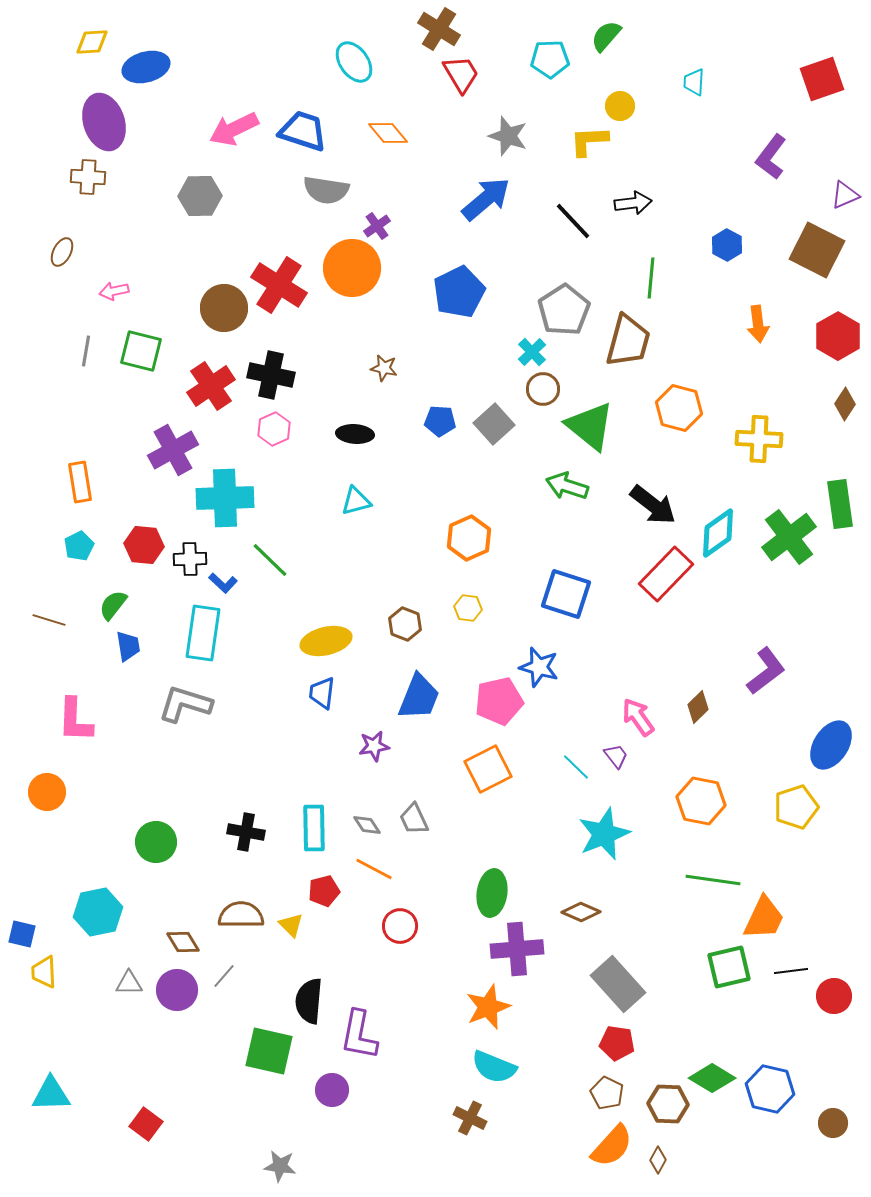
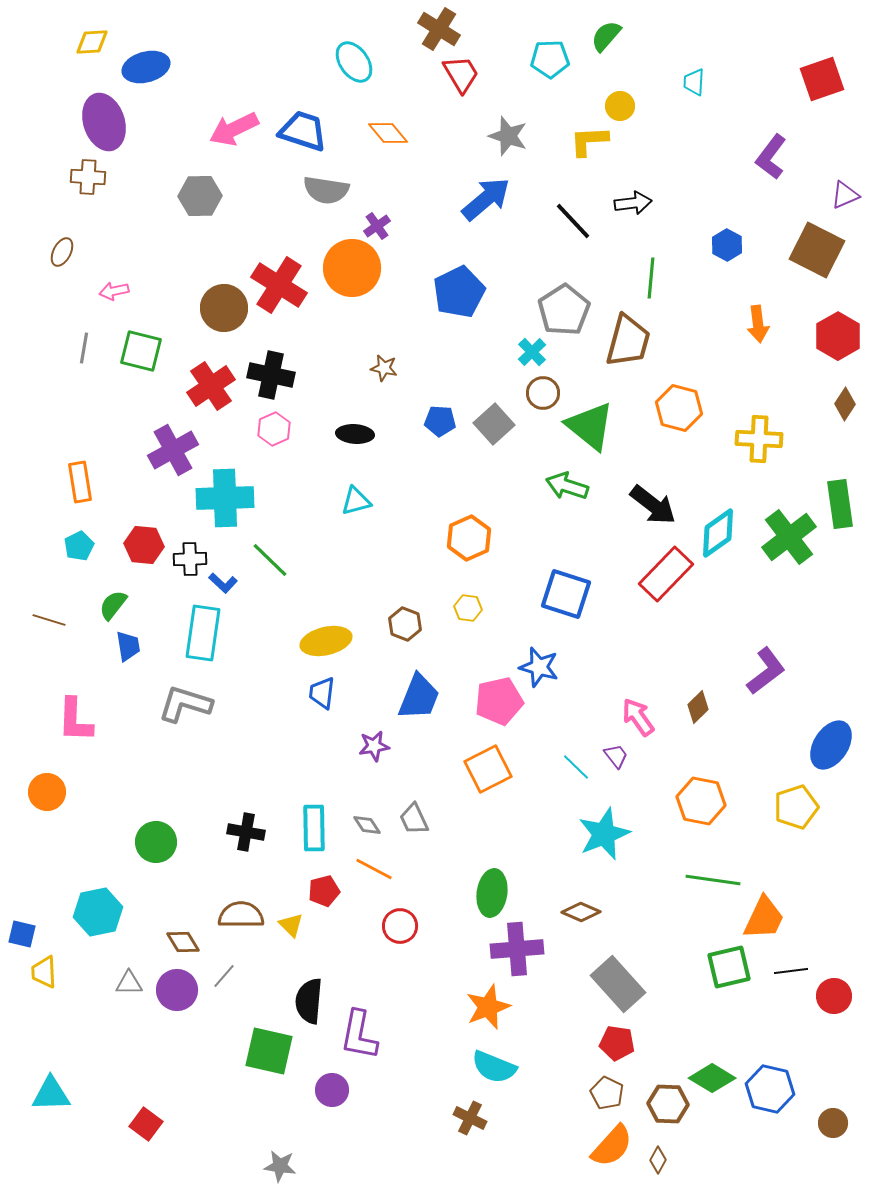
gray line at (86, 351): moved 2 px left, 3 px up
brown circle at (543, 389): moved 4 px down
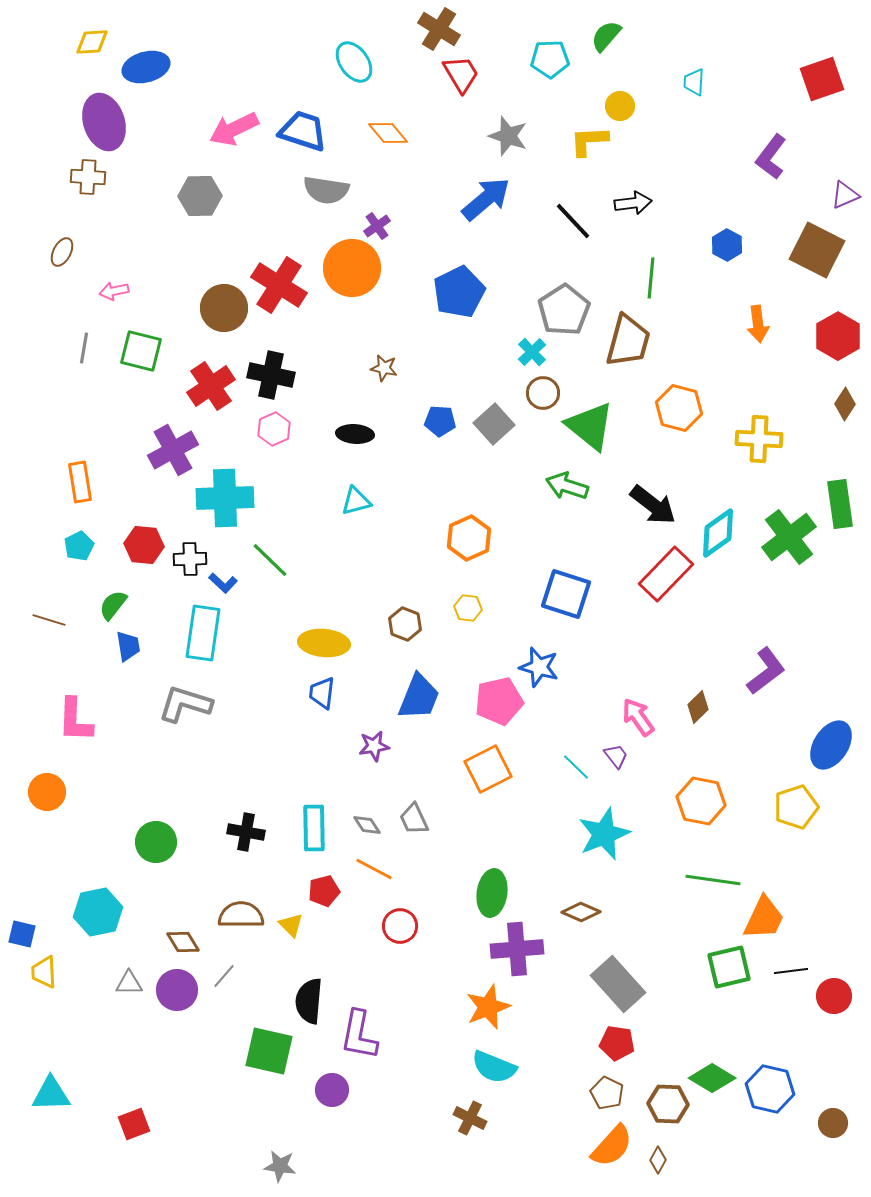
yellow ellipse at (326, 641): moved 2 px left, 2 px down; rotated 18 degrees clockwise
red square at (146, 1124): moved 12 px left; rotated 32 degrees clockwise
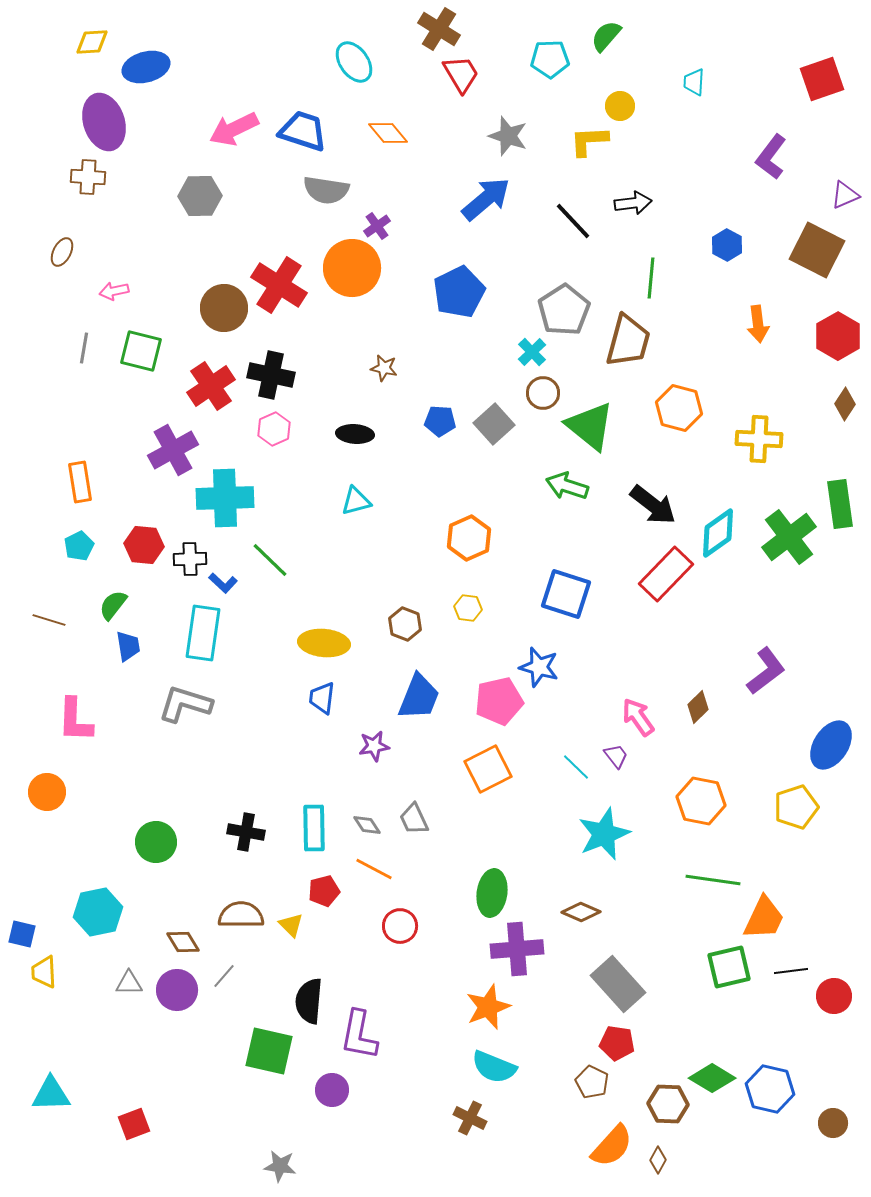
blue trapezoid at (322, 693): moved 5 px down
brown pentagon at (607, 1093): moved 15 px left, 11 px up
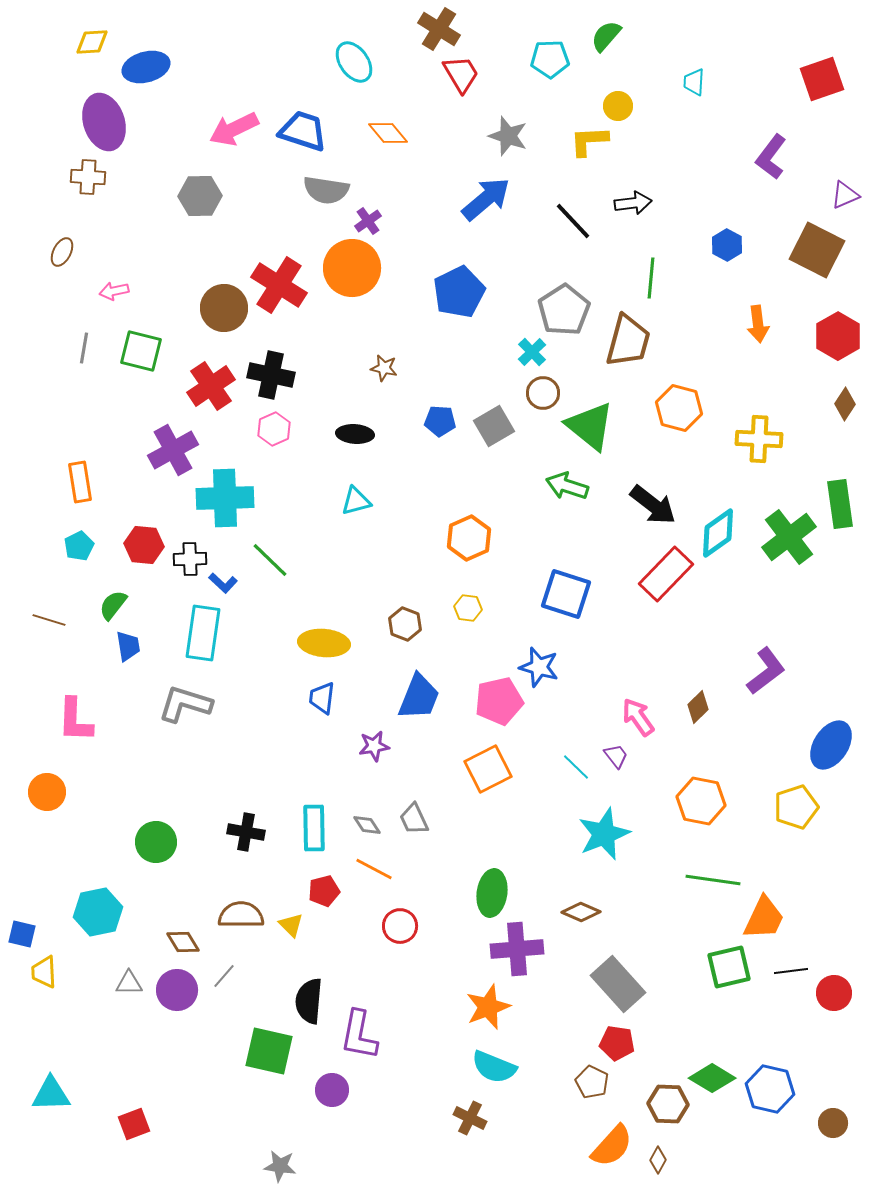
yellow circle at (620, 106): moved 2 px left
purple cross at (377, 226): moved 9 px left, 5 px up
gray square at (494, 424): moved 2 px down; rotated 12 degrees clockwise
red circle at (834, 996): moved 3 px up
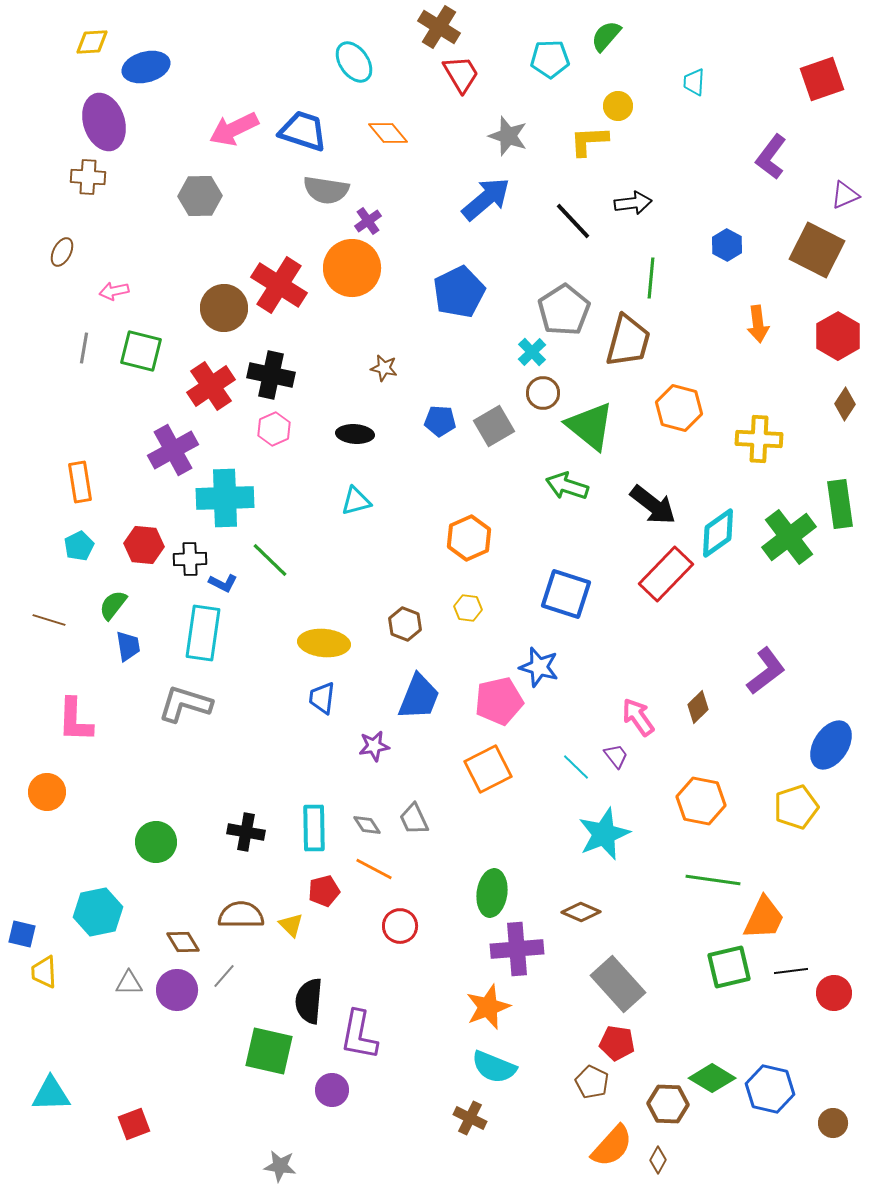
brown cross at (439, 29): moved 2 px up
blue L-shape at (223, 583): rotated 16 degrees counterclockwise
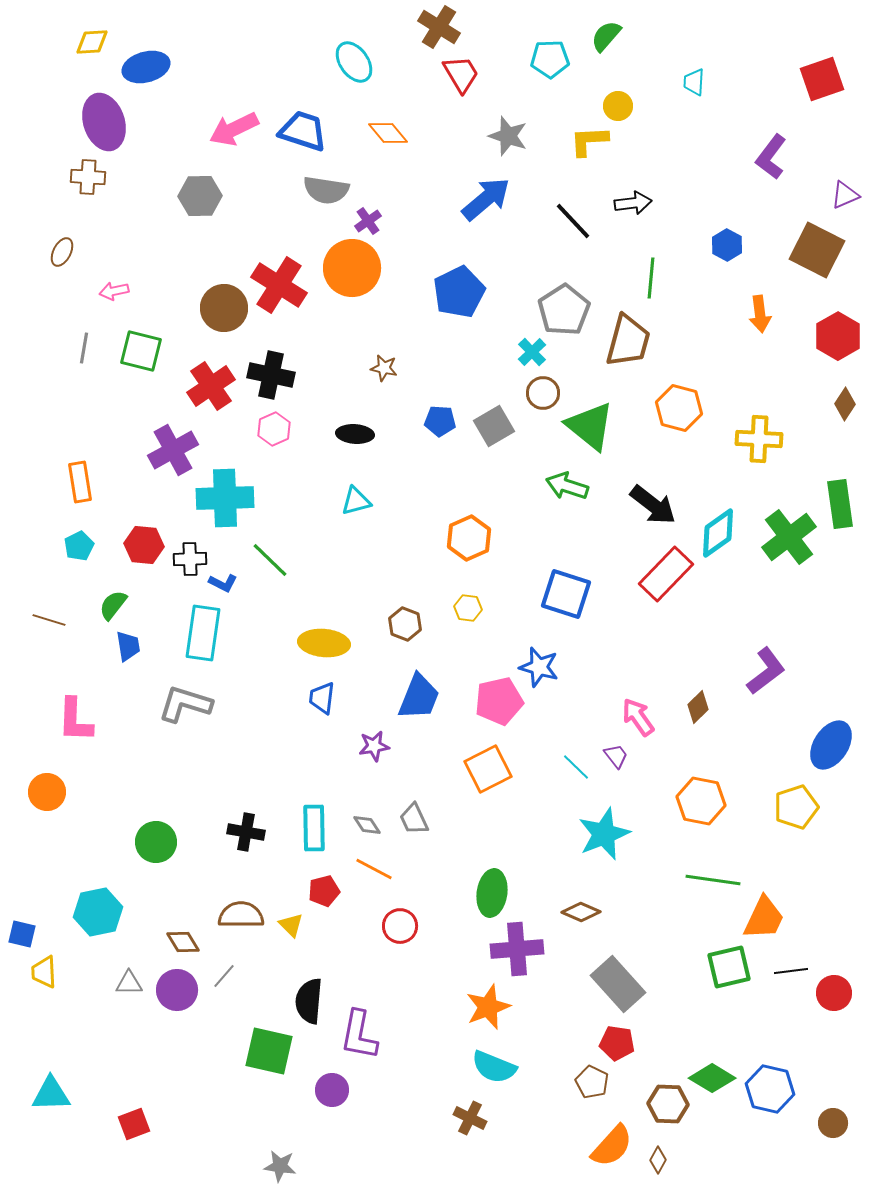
orange arrow at (758, 324): moved 2 px right, 10 px up
